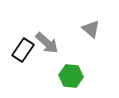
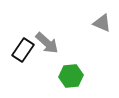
gray triangle: moved 11 px right, 6 px up; rotated 18 degrees counterclockwise
green hexagon: rotated 10 degrees counterclockwise
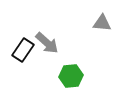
gray triangle: rotated 18 degrees counterclockwise
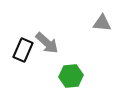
black rectangle: rotated 10 degrees counterclockwise
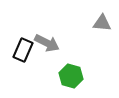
gray arrow: rotated 15 degrees counterclockwise
green hexagon: rotated 20 degrees clockwise
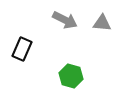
gray arrow: moved 18 px right, 23 px up
black rectangle: moved 1 px left, 1 px up
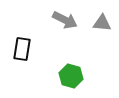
black rectangle: rotated 15 degrees counterclockwise
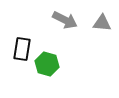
green hexagon: moved 24 px left, 12 px up
